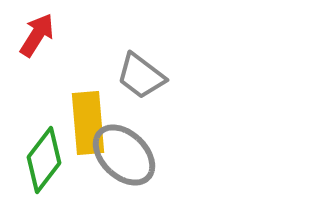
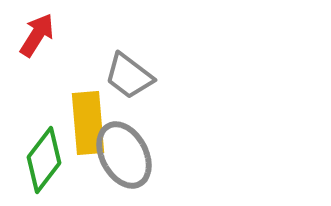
gray trapezoid: moved 12 px left
gray ellipse: rotated 18 degrees clockwise
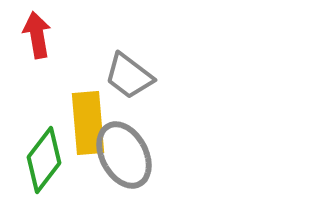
red arrow: rotated 42 degrees counterclockwise
